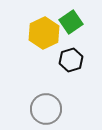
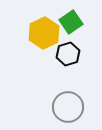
black hexagon: moved 3 px left, 6 px up
gray circle: moved 22 px right, 2 px up
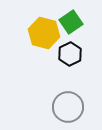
yellow hexagon: rotated 20 degrees counterclockwise
black hexagon: moved 2 px right; rotated 10 degrees counterclockwise
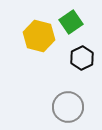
yellow hexagon: moved 5 px left, 3 px down
black hexagon: moved 12 px right, 4 px down
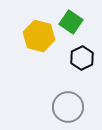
green square: rotated 20 degrees counterclockwise
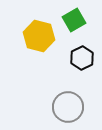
green square: moved 3 px right, 2 px up; rotated 25 degrees clockwise
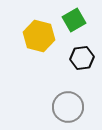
black hexagon: rotated 20 degrees clockwise
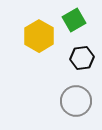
yellow hexagon: rotated 16 degrees clockwise
gray circle: moved 8 px right, 6 px up
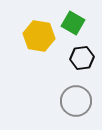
green square: moved 1 px left, 3 px down; rotated 30 degrees counterclockwise
yellow hexagon: rotated 20 degrees counterclockwise
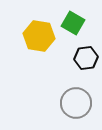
black hexagon: moved 4 px right
gray circle: moved 2 px down
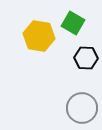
black hexagon: rotated 10 degrees clockwise
gray circle: moved 6 px right, 5 px down
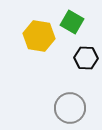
green square: moved 1 px left, 1 px up
gray circle: moved 12 px left
